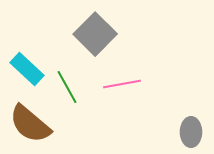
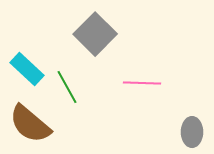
pink line: moved 20 px right, 1 px up; rotated 12 degrees clockwise
gray ellipse: moved 1 px right
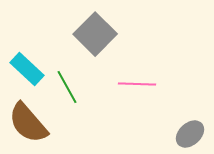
pink line: moved 5 px left, 1 px down
brown semicircle: moved 2 px left, 1 px up; rotated 9 degrees clockwise
gray ellipse: moved 2 px left, 2 px down; rotated 48 degrees clockwise
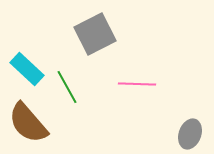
gray square: rotated 18 degrees clockwise
gray ellipse: rotated 28 degrees counterclockwise
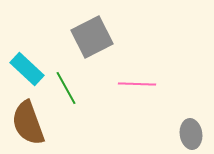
gray square: moved 3 px left, 3 px down
green line: moved 1 px left, 1 px down
brown semicircle: rotated 21 degrees clockwise
gray ellipse: moved 1 px right; rotated 28 degrees counterclockwise
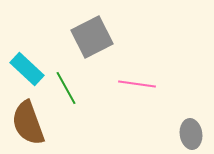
pink line: rotated 6 degrees clockwise
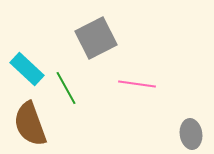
gray square: moved 4 px right, 1 px down
brown semicircle: moved 2 px right, 1 px down
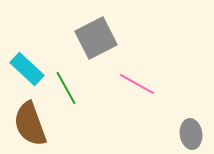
pink line: rotated 21 degrees clockwise
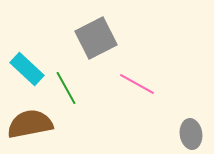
brown semicircle: rotated 99 degrees clockwise
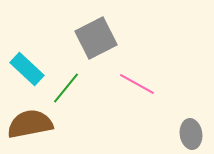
green line: rotated 68 degrees clockwise
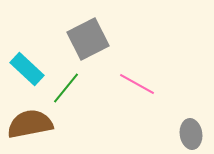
gray square: moved 8 px left, 1 px down
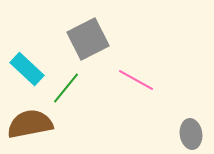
pink line: moved 1 px left, 4 px up
